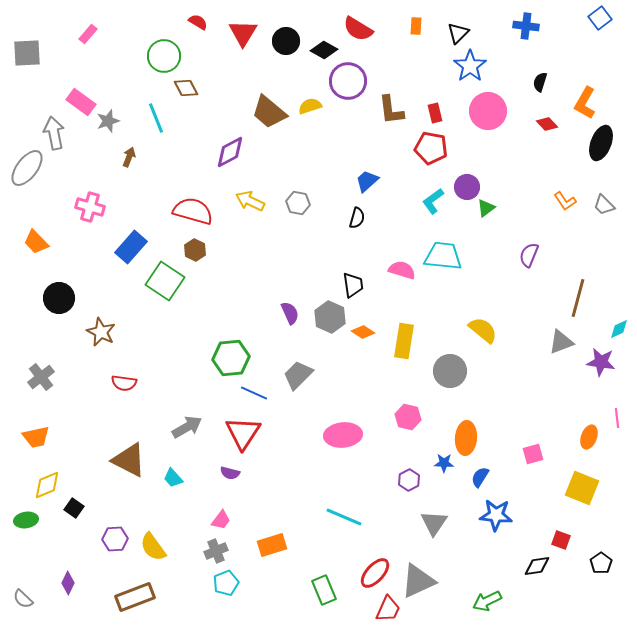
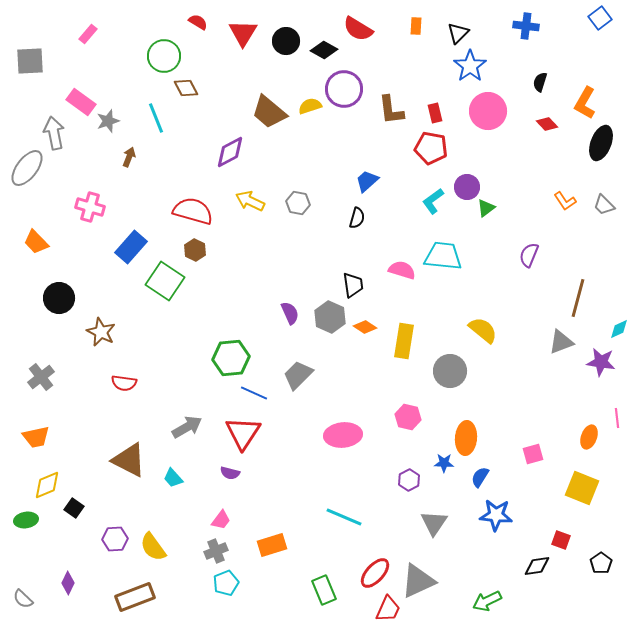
gray square at (27, 53): moved 3 px right, 8 px down
purple circle at (348, 81): moved 4 px left, 8 px down
orange diamond at (363, 332): moved 2 px right, 5 px up
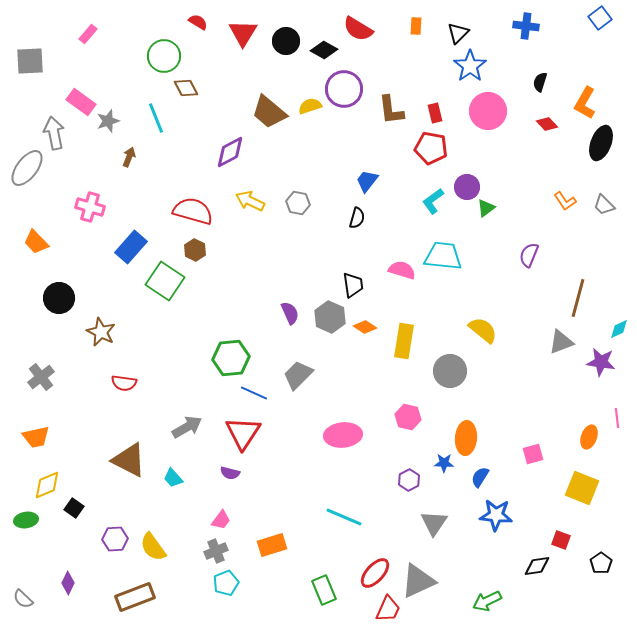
blue trapezoid at (367, 181): rotated 10 degrees counterclockwise
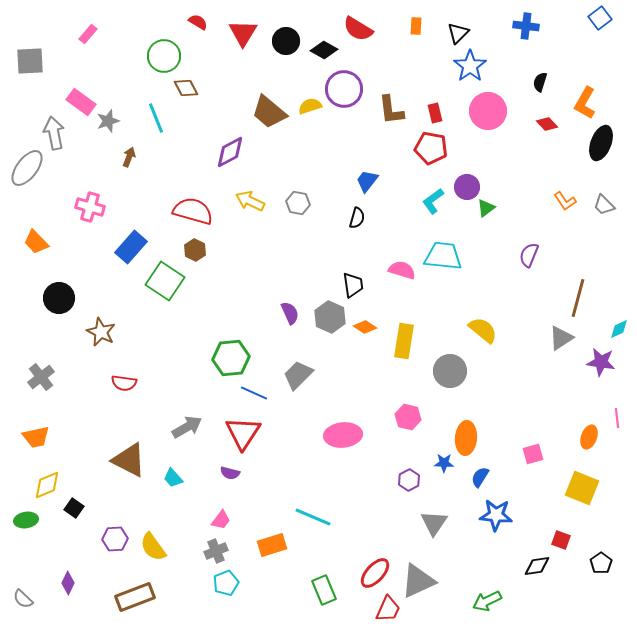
gray triangle at (561, 342): moved 4 px up; rotated 12 degrees counterclockwise
cyan line at (344, 517): moved 31 px left
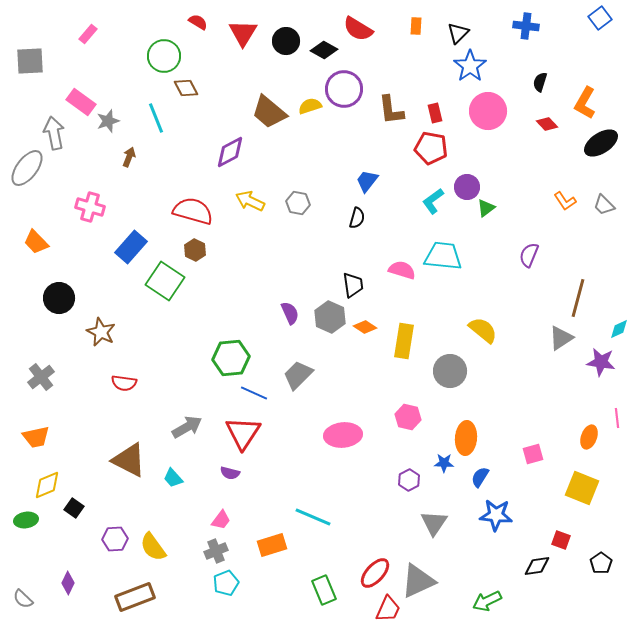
black ellipse at (601, 143): rotated 36 degrees clockwise
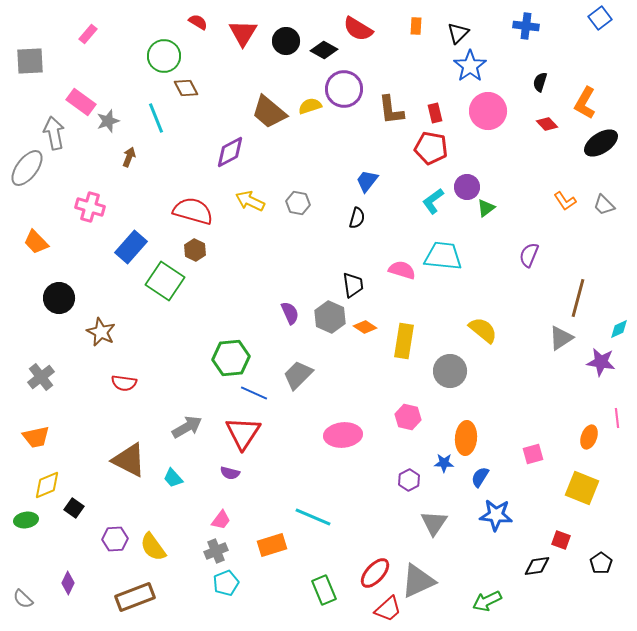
red trapezoid at (388, 609): rotated 24 degrees clockwise
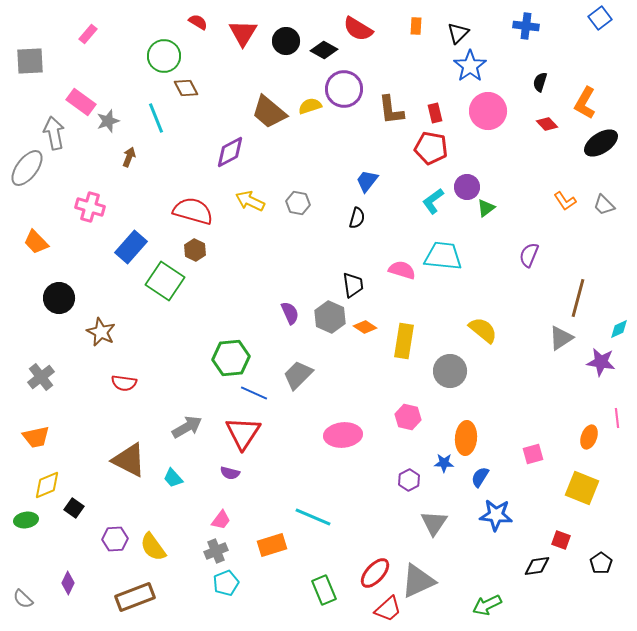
green arrow at (487, 601): moved 4 px down
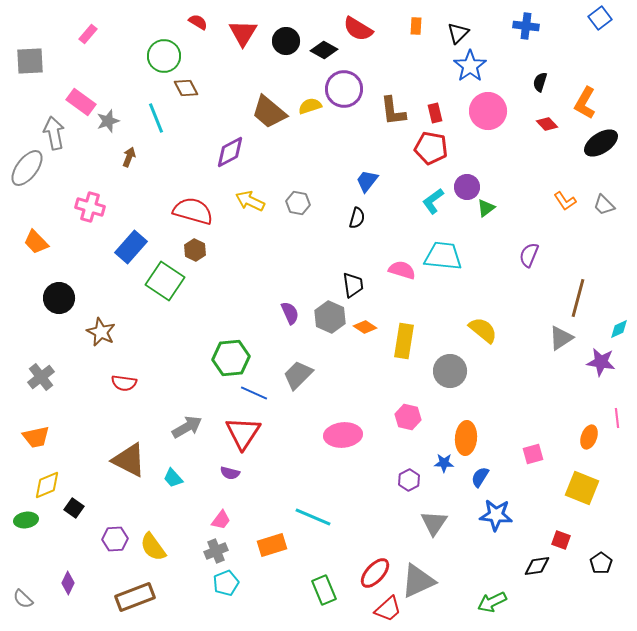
brown L-shape at (391, 110): moved 2 px right, 1 px down
green arrow at (487, 605): moved 5 px right, 3 px up
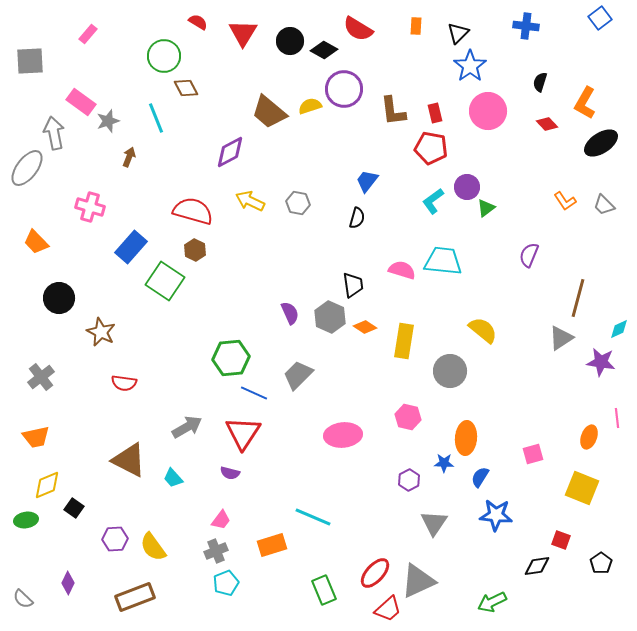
black circle at (286, 41): moved 4 px right
cyan trapezoid at (443, 256): moved 5 px down
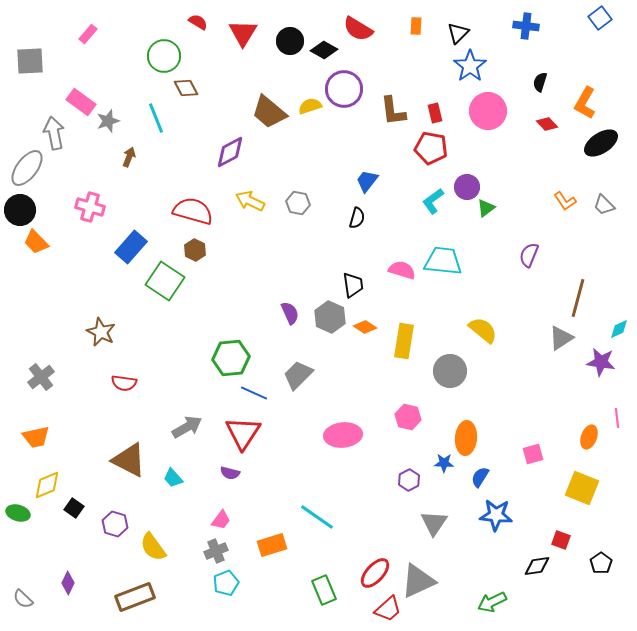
black circle at (59, 298): moved 39 px left, 88 px up
cyan line at (313, 517): moved 4 px right; rotated 12 degrees clockwise
green ellipse at (26, 520): moved 8 px left, 7 px up; rotated 25 degrees clockwise
purple hexagon at (115, 539): moved 15 px up; rotated 20 degrees clockwise
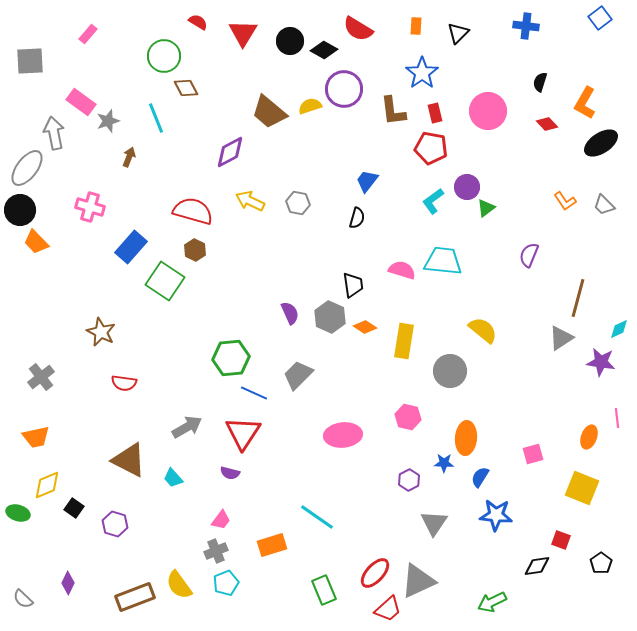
blue star at (470, 66): moved 48 px left, 7 px down
yellow semicircle at (153, 547): moved 26 px right, 38 px down
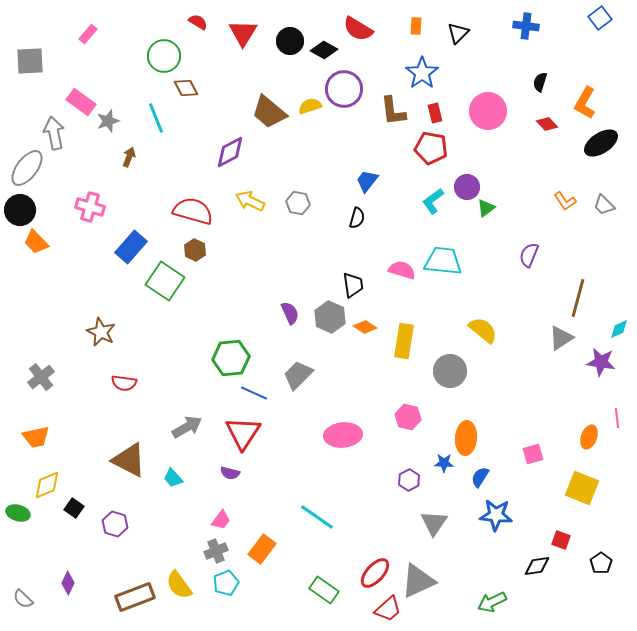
orange rectangle at (272, 545): moved 10 px left, 4 px down; rotated 36 degrees counterclockwise
green rectangle at (324, 590): rotated 32 degrees counterclockwise
